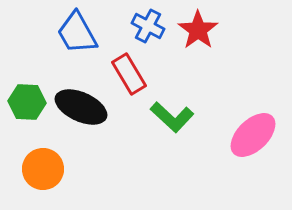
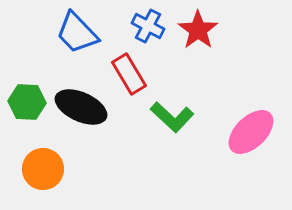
blue trapezoid: rotated 15 degrees counterclockwise
pink ellipse: moved 2 px left, 3 px up
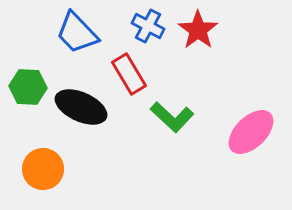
green hexagon: moved 1 px right, 15 px up
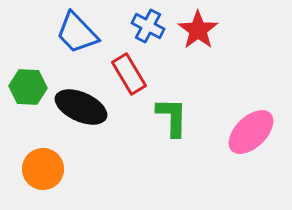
green L-shape: rotated 132 degrees counterclockwise
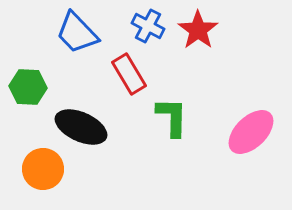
black ellipse: moved 20 px down
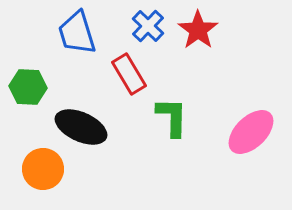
blue cross: rotated 16 degrees clockwise
blue trapezoid: rotated 27 degrees clockwise
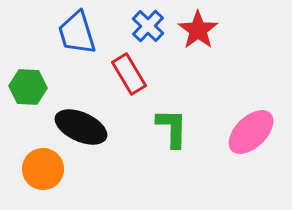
green L-shape: moved 11 px down
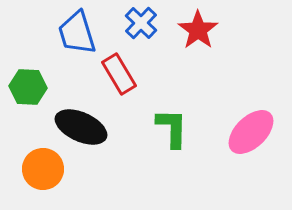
blue cross: moved 7 px left, 3 px up
red rectangle: moved 10 px left
